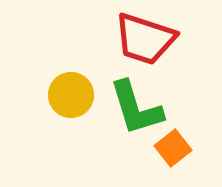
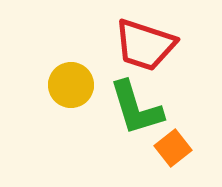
red trapezoid: moved 6 px down
yellow circle: moved 10 px up
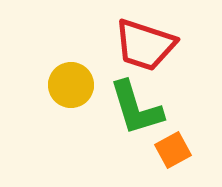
orange square: moved 2 px down; rotated 9 degrees clockwise
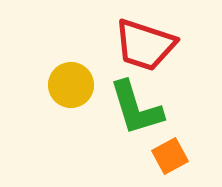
orange square: moved 3 px left, 6 px down
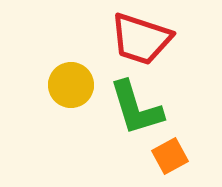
red trapezoid: moved 4 px left, 6 px up
